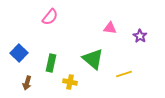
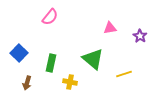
pink triangle: rotated 16 degrees counterclockwise
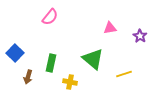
blue square: moved 4 px left
brown arrow: moved 1 px right, 6 px up
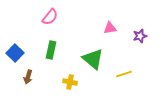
purple star: rotated 24 degrees clockwise
green rectangle: moved 13 px up
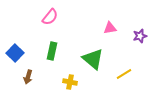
green rectangle: moved 1 px right, 1 px down
yellow line: rotated 14 degrees counterclockwise
